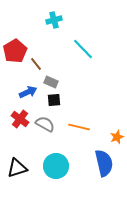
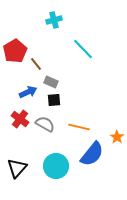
orange star: rotated 16 degrees counterclockwise
blue semicircle: moved 12 px left, 9 px up; rotated 52 degrees clockwise
black triangle: rotated 30 degrees counterclockwise
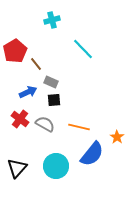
cyan cross: moved 2 px left
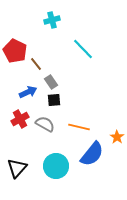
red pentagon: rotated 15 degrees counterclockwise
gray rectangle: rotated 32 degrees clockwise
red cross: rotated 24 degrees clockwise
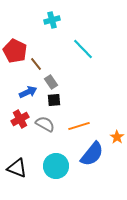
orange line: moved 1 px up; rotated 30 degrees counterclockwise
black triangle: rotated 50 degrees counterclockwise
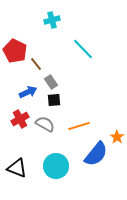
blue semicircle: moved 4 px right
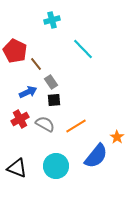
orange line: moved 3 px left; rotated 15 degrees counterclockwise
blue semicircle: moved 2 px down
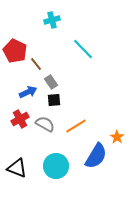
blue semicircle: rotated 8 degrees counterclockwise
